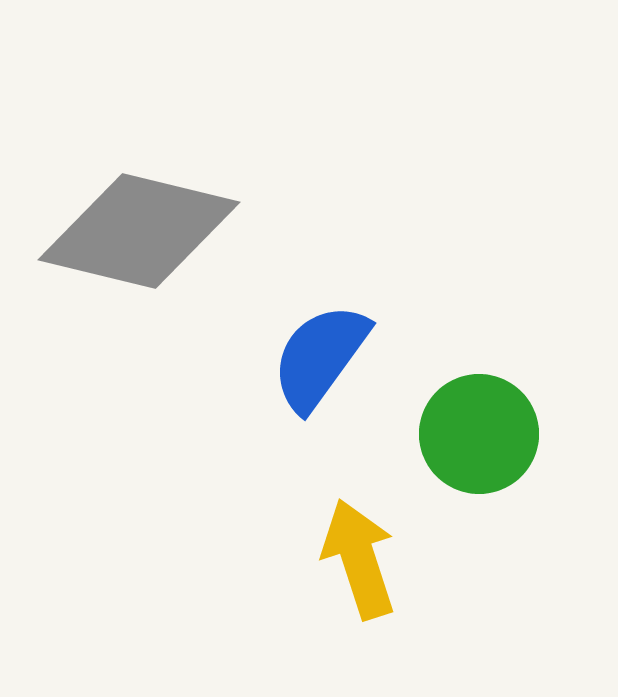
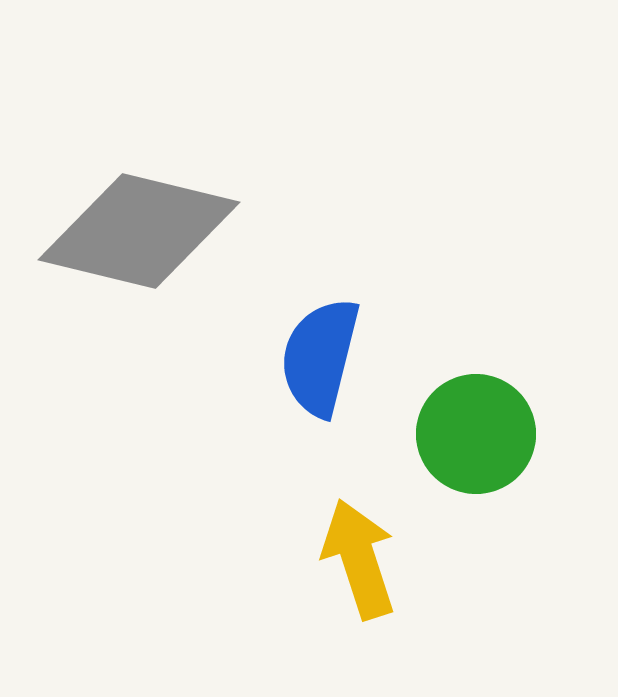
blue semicircle: rotated 22 degrees counterclockwise
green circle: moved 3 px left
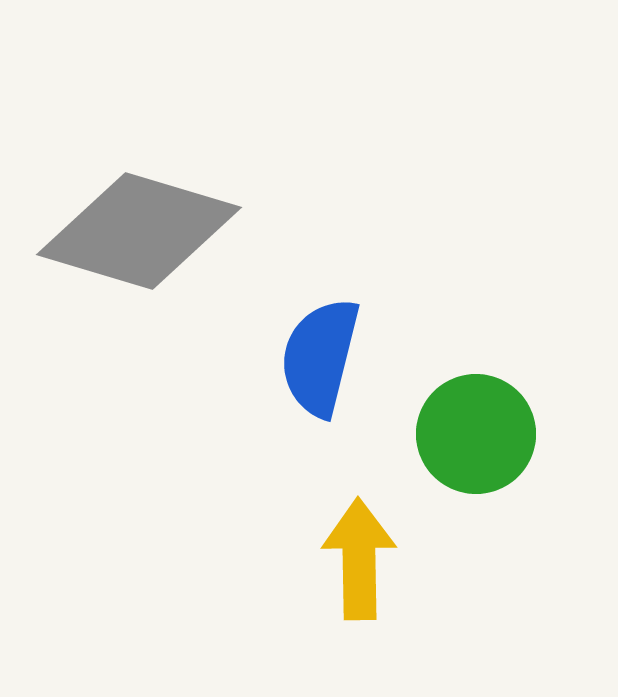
gray diamond: rotated 3 degrees clockwise
yellow arrow: rotated 17 degrees clockwise
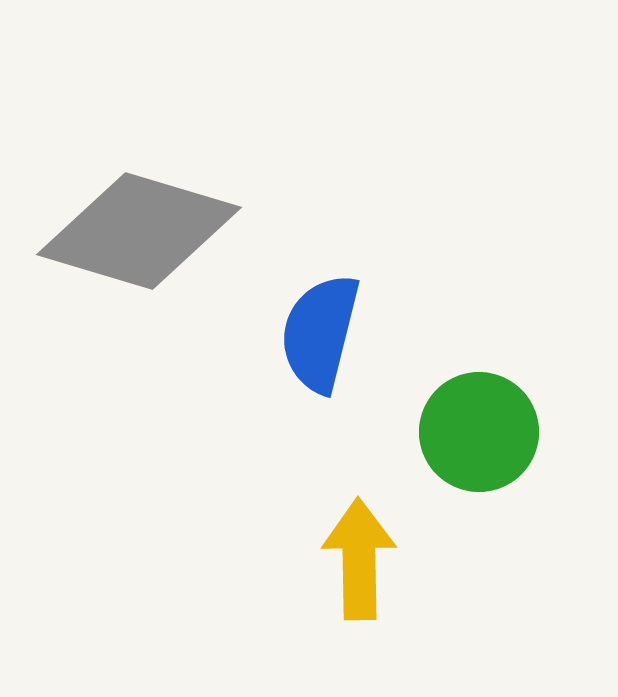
blue semicircle: moved 24 px up
green circle: moved 3 px right, 2 px up
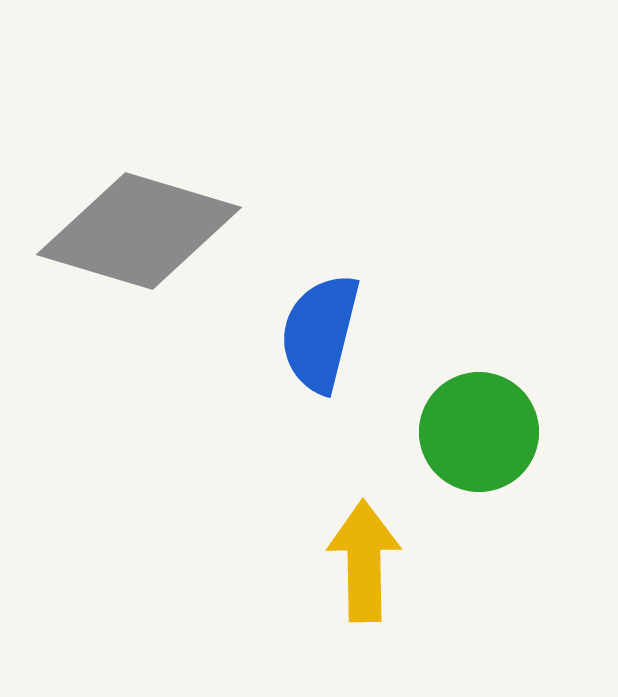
yellow arrow: moved 5 px right, 2 px down
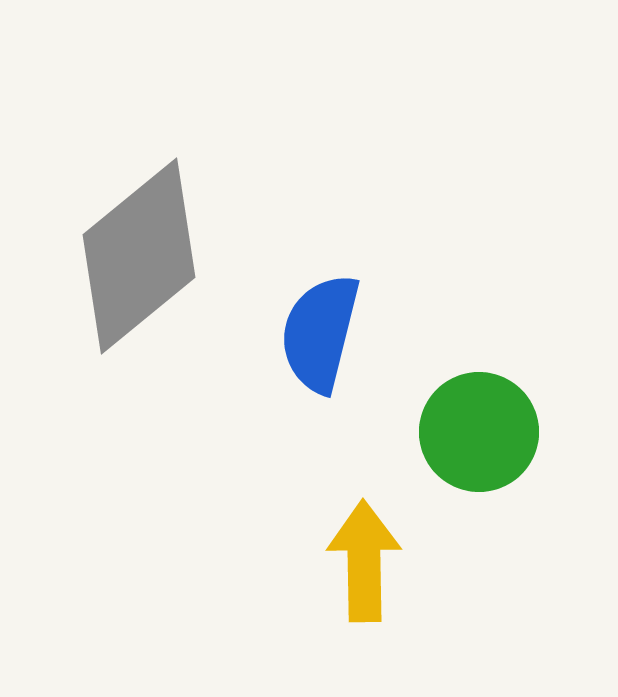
gray diamond: moved 25 px down; rotated 56 degrees counterclockwise
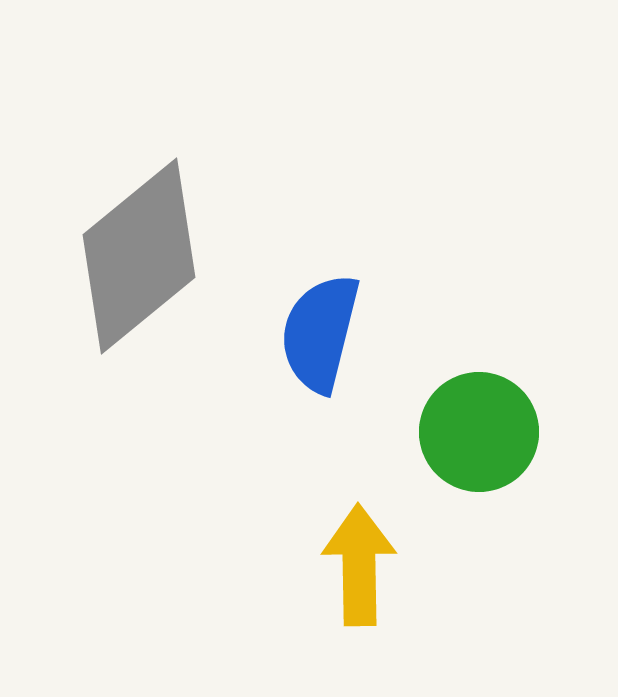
yellow arrow: moved 5 px left, 4 px down
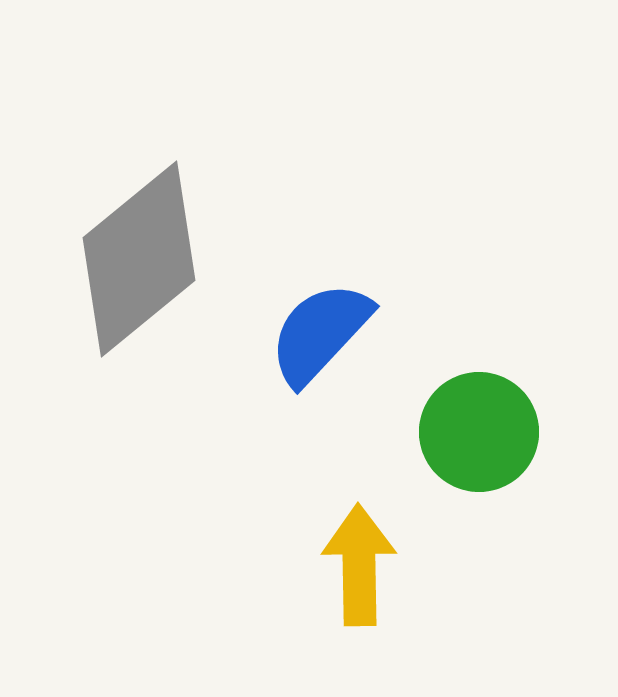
gray diamond: moved 3 px down
blue semicircle: rotated 29 degrees clockwise
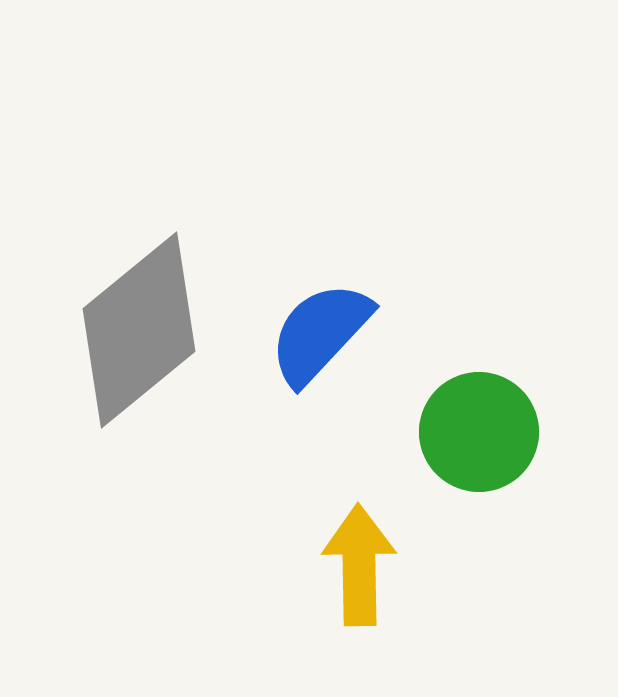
gray diamond: moved 71 px down
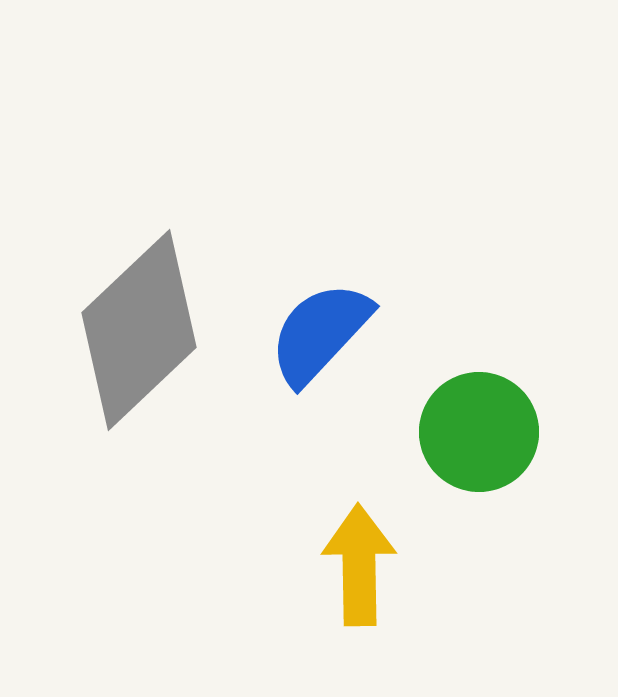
gray diamond: rotated 4 degrees counterclockwise
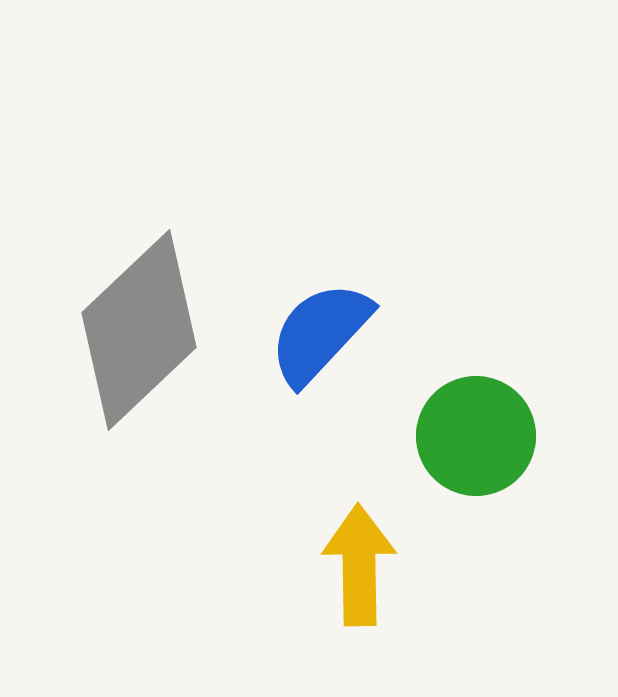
green circle: moved 3 px left, 4 px down
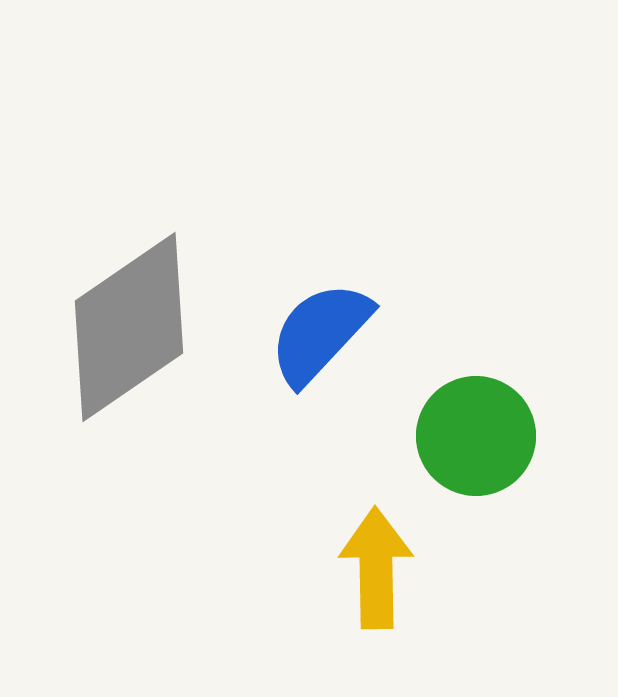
gray diamond: moved 10 px left, 3 px up; rotated 9 degrees clockwise
yellow arrow: moved 17 px right, 3 px down
